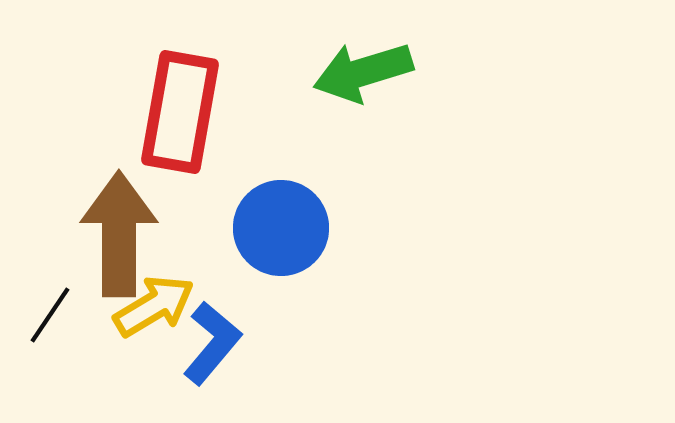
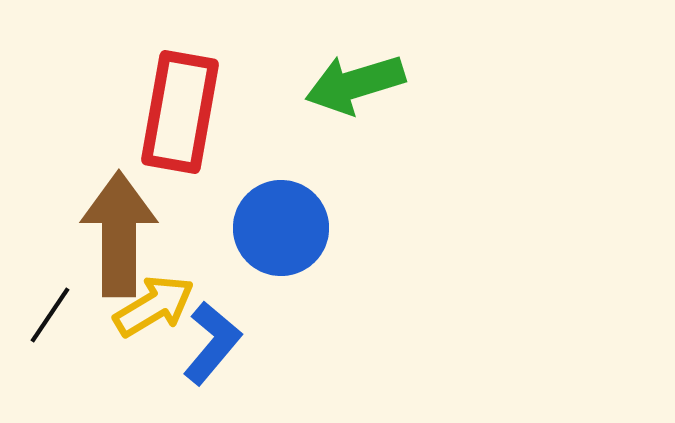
green arrow: moved 8 px left, 12 px down
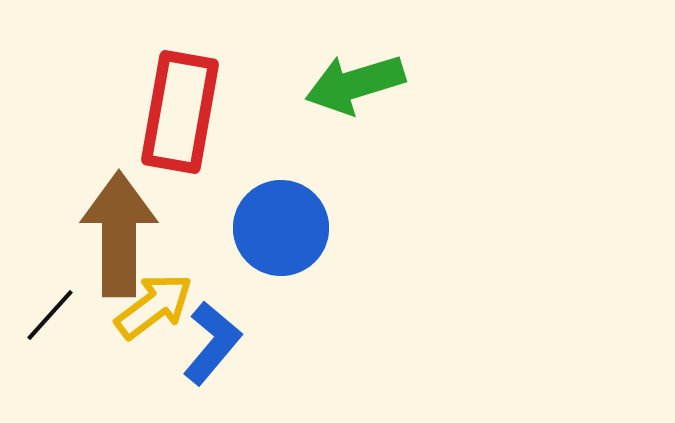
yellow arrow: rotated 6 degrees counterclockwise
black line: rotated 8 degrees clockwise
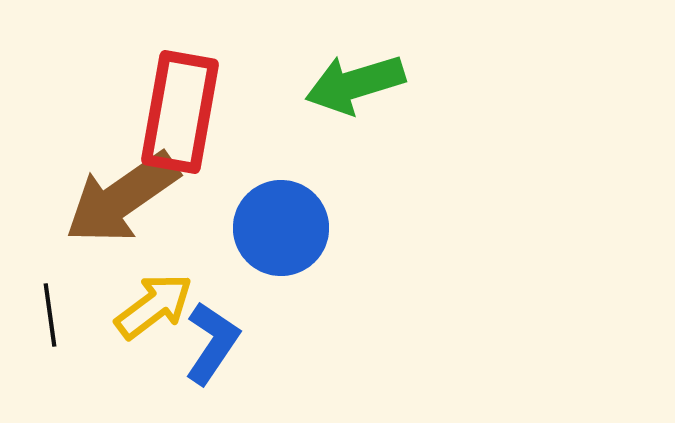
brown arrow: moved 3 px right, 36 px up; rotated 125 degrees counterclockwise
black line: rotated 50 degrees counterclockwise
blue L-shape: rotated 6 degrees counterclockwise
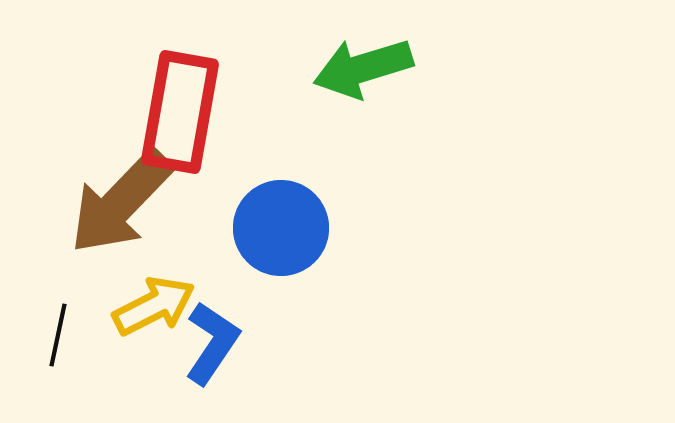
green arrow: moved 8 px right, 16 px up
brown arrow: moved 1 px left, 4 px down; rotated 11 degrees counterclockwise
yellow arrow: rotated 10 degrees clockwise
black line: moved 8 px right, 20 px down; rotated 20 degrees clockwise
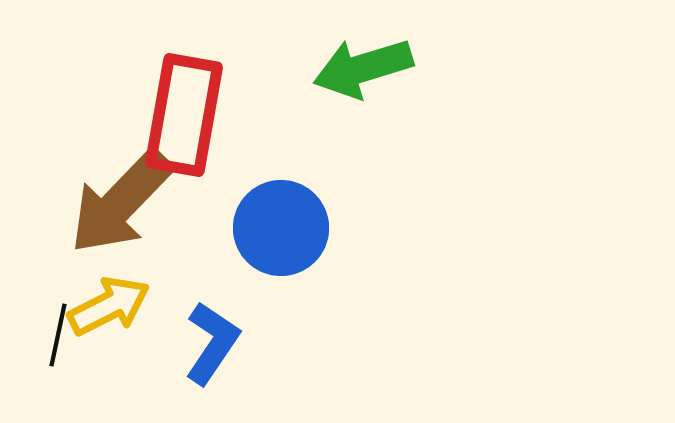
red rectangle: moved 4 px right, 3 px down
yellow arrow: moved 45 px left
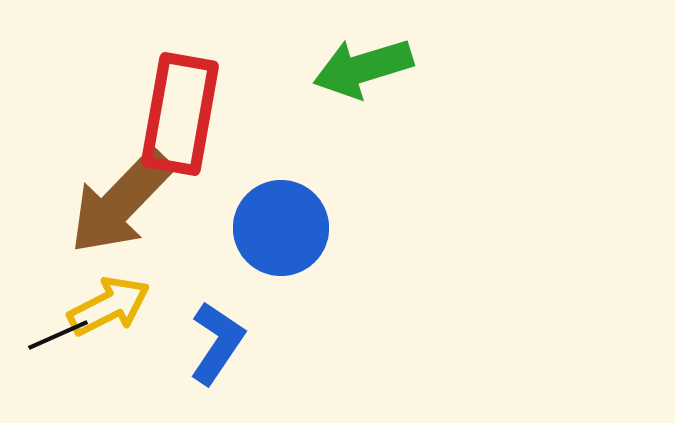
red rectangle: moved 4 px left, 1 px up
black line: rotated 54 degrees clockwise
blue L-shape: moved 5 px right
